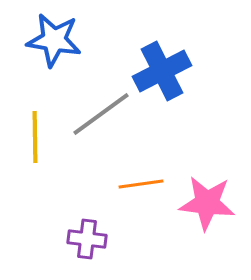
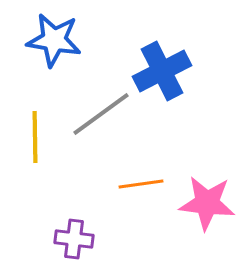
purple cross: moved 13 px left
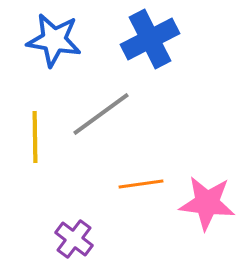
blue cross: moved 12 px left, 32 px up
purple cross: rotated 30 degrees clockwise
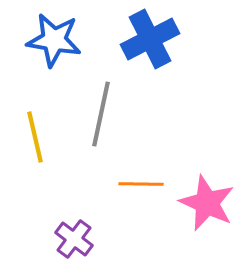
gray line: rotated 42 degrees counterclockwise
yellow line: rotated 12 degrees counterclockwise
orange line: rotated 9 degrees clockwise
pink star: rotated 18 degrees clockwise
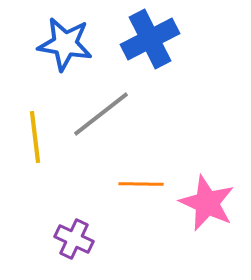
blue star: moved 11 px right, 4 px down
gray line: rotated 40 degrees clockwise
yellow line: rotated 6 degrees clockwise
purple cross: rotated 12 degrees counterclockwise
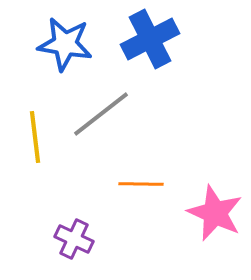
pink star: moved 8 px right, 10 px down
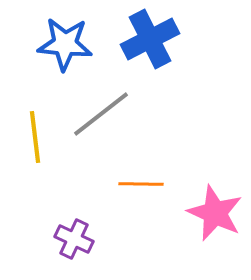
blue star: rotated 4 degrees counterclockwise
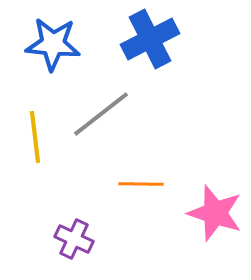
blue star: moved 12 px left
pink star: rotated 6 degrees counterclockwise
